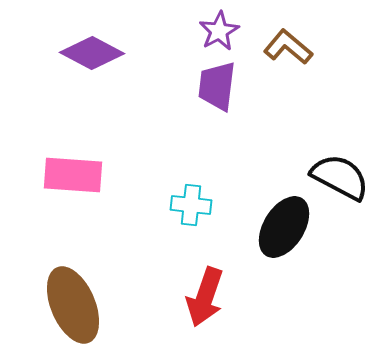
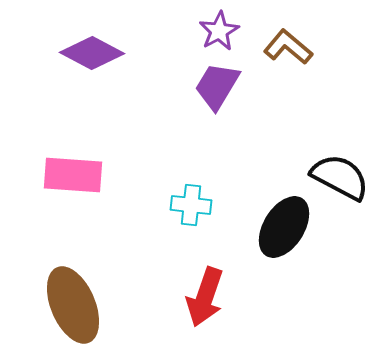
purple trapezoid: rotated 24 degrees clockwise
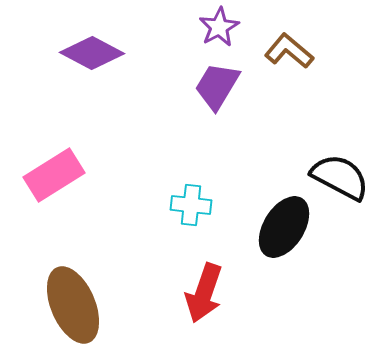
purple star: moved 4 px up
brown L-shape: moved 1 px right, 4 px down
pink rectangle: moved 19 px left; rotated 36 degrees counterclockwise
red arrow: moved 1 px left, 4 px up
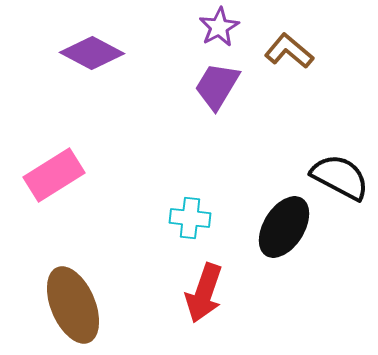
cyan cross: moved 1 px left, 13 px down
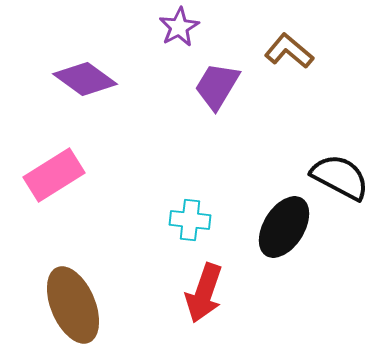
purple star: moved 40 px left
purple diamond: moved 7 px left, 26 px down; rotated 8 degrees clockwise
cyan cross: moved 2 px down
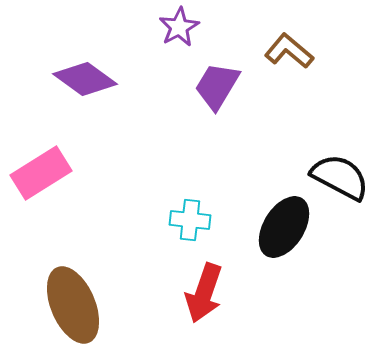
pink rectangle: moved 13 px left, 2 px up
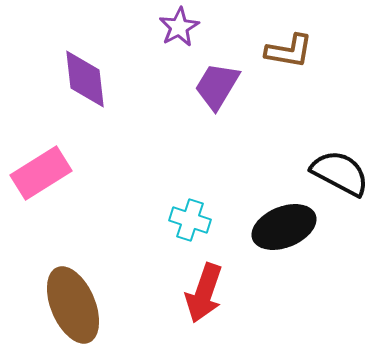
brown L-shape: rotated 150 degrees clockwise
purple diamond: rotated 48 degrees clockwise
black semicircle: moved 4 px up
cyan cross: rotated 12 degrees clockwise
black ellipse: rotated 36 degrees clockwise
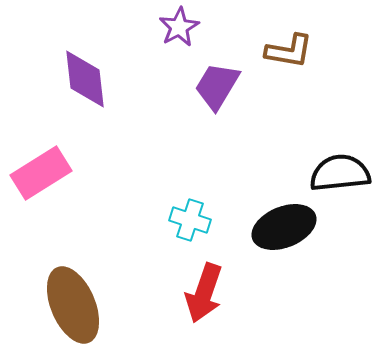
black semicircle: rotated 34 degrees counterclockwise
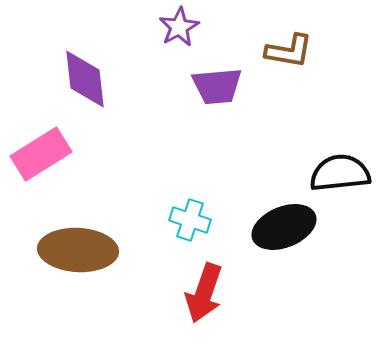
purple trapezoid: rotated 126 degrees counterclockwise
pink rectangle: moved 19 px up
brown ellipse: moved 5 px right, 55 px up; rotated 64 degrees counterclockwise
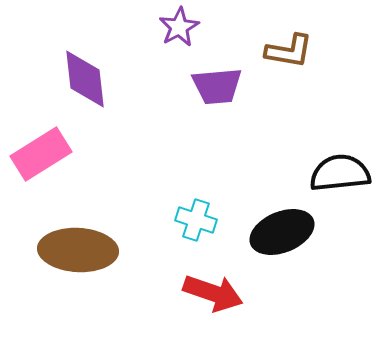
cyan cross: moved 6 px right
black ellipse: moved 2 px left, 5 px down
red arrow: moved 9 px right; rotated 90 degrees counterclockwise
